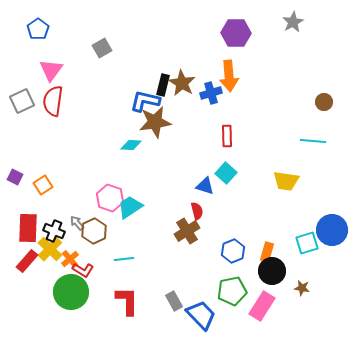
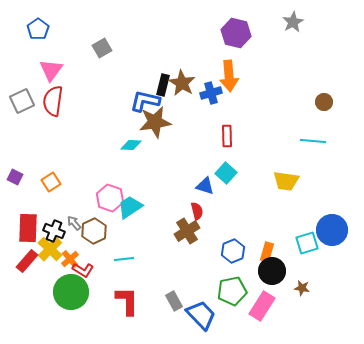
purple hexagon at (236, 33): rotated 12 degrees clockwise
orange square at (43, 185): moved 8 px right, 3 px up
gray arrow at (77, 223): moved 3 px left
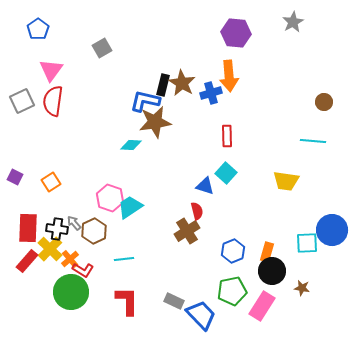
purple hexagon at (236, 33): rotated 8 degrees counterclockwise
black cross at (54, 231): moved 3 px right, 2 px up; rotated 15 degrees counterclockwise
cyan square at (307, 243): rotated 15 degrees clockwise
gray rectangle at (174, 301): rotated 36 degrees counterclockwise
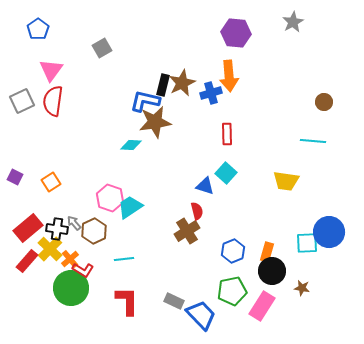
brown star at (182, 83): rotated 16 degrees clockwise
red rectangle at (227, 136): moved 2 px up
red rectangle at (28, 228): rotated 48 degrees clockwise
blue circle at (332, 230): moved 3 px left, 2 px down
green circle at (71, 292): moved 4 px up
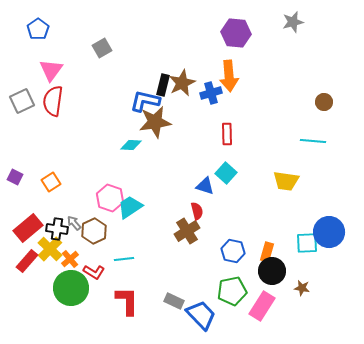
gray star at (293, 22): rotated 15 degrees clockwise
blue hexagon at (233, 251): rotated 25 degrees counterclockwise
red L-shape at (83, 270): moved 11 px right, 2 px down
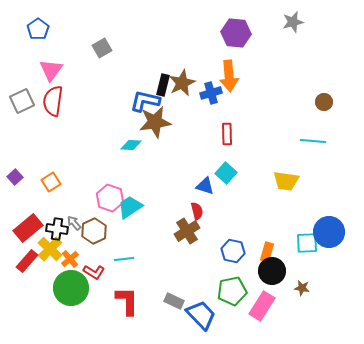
purple square at (15, 177): rotated 21 degrees clockwise
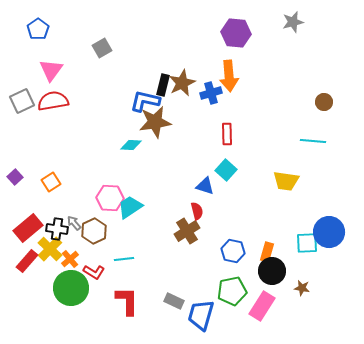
red semicircle at (53, 101): rotated 72 degrees clockwise
cyan square at (226, 173): moved 3 px up
pink hexagon at (110, 198): rotated 16 degrees counterclockwise
blue trapezoid at (201, 315): rotated 120 degrees counterclockwise
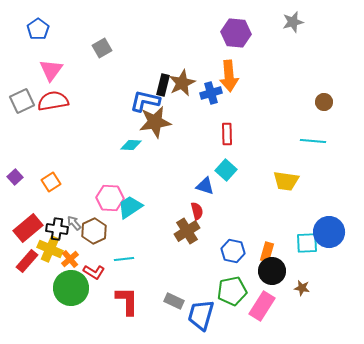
yellow cross at (50, 249): rotated 20 degrees counterclockwise
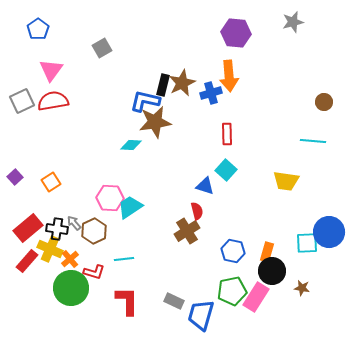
red L-shape at (94, 272): rotated 15 degrees counterclockwise
pink rectangle at (262, 306): moved 6 px left, 9 px up
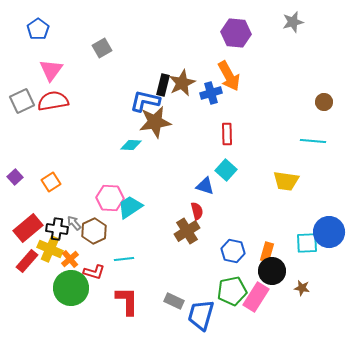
orange arrow at (229, 76): rotated 24 degrees counterclockwise
